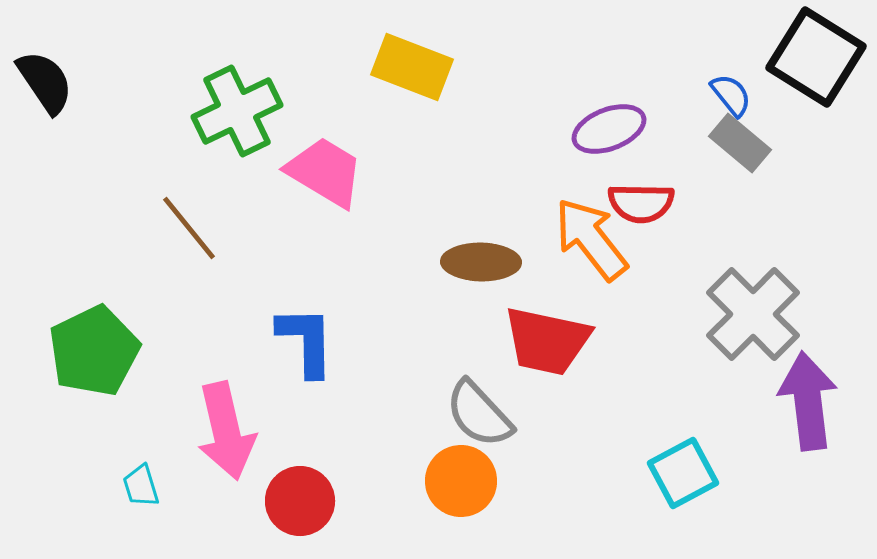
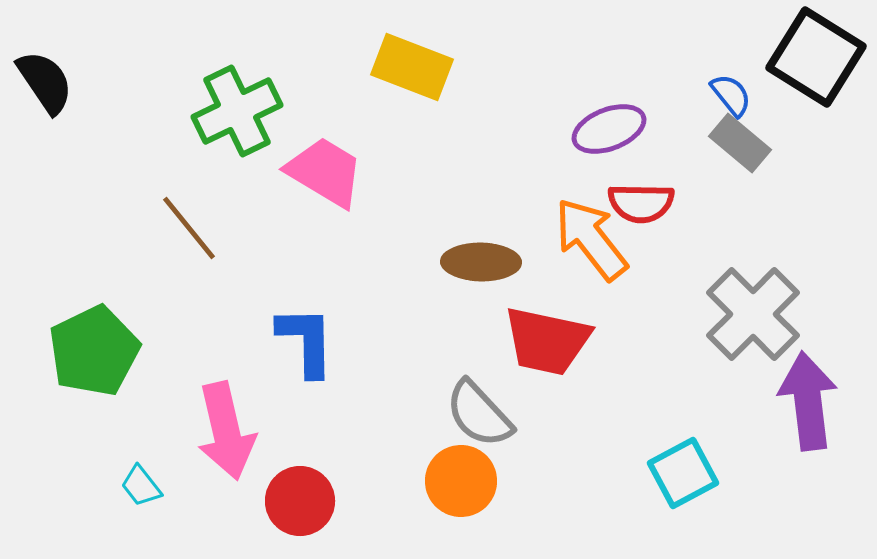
cyan trapezoid: rotated 21 degrees counterclockwise
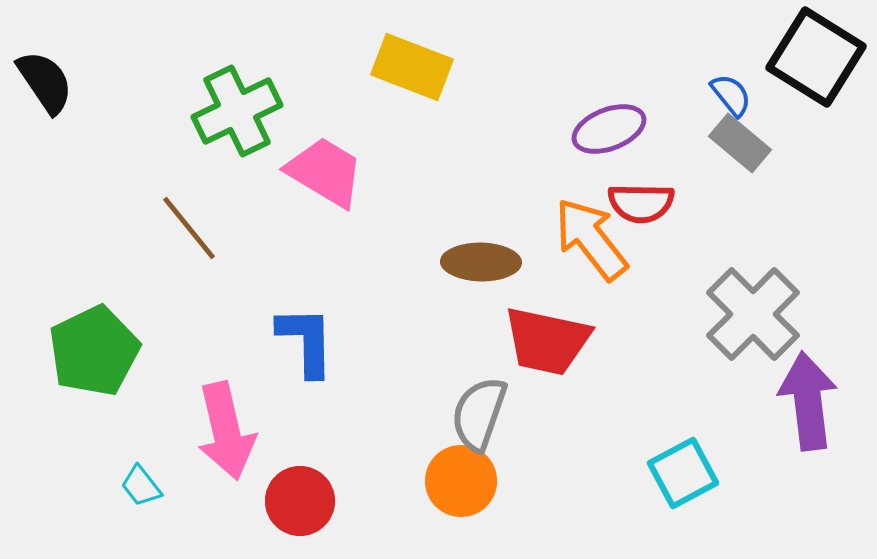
gray semicircle: rotated 62 degrees clockwise
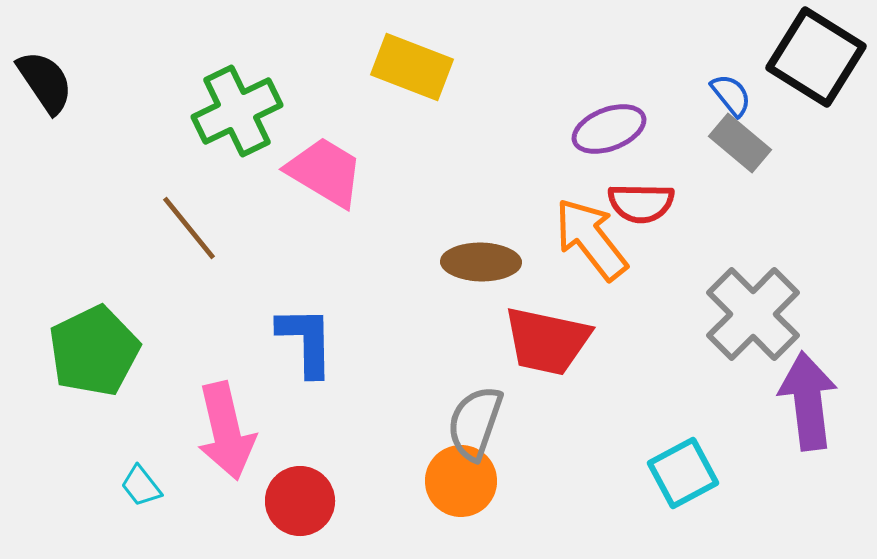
gray semicircle: moved 4 px left, 9 px down
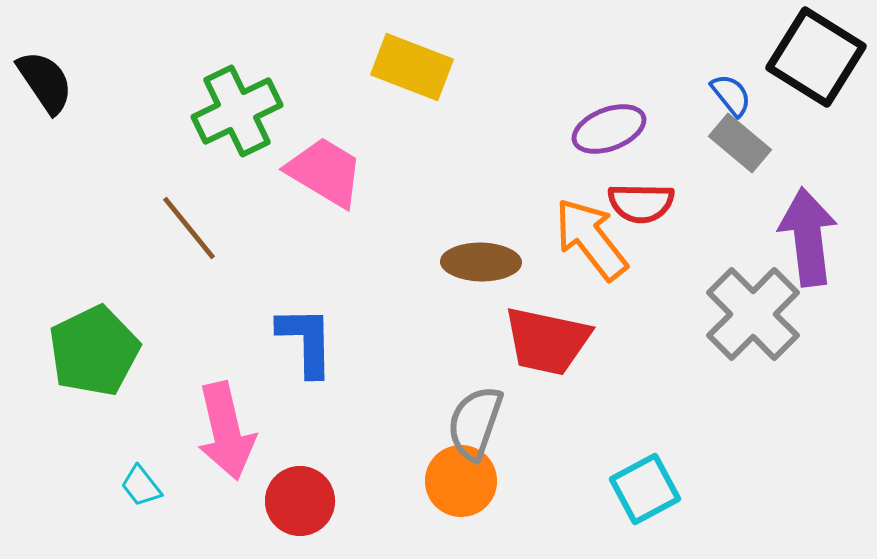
purple arrow: moved 164 px up
cyan square: moved 38 px left, 16 px down
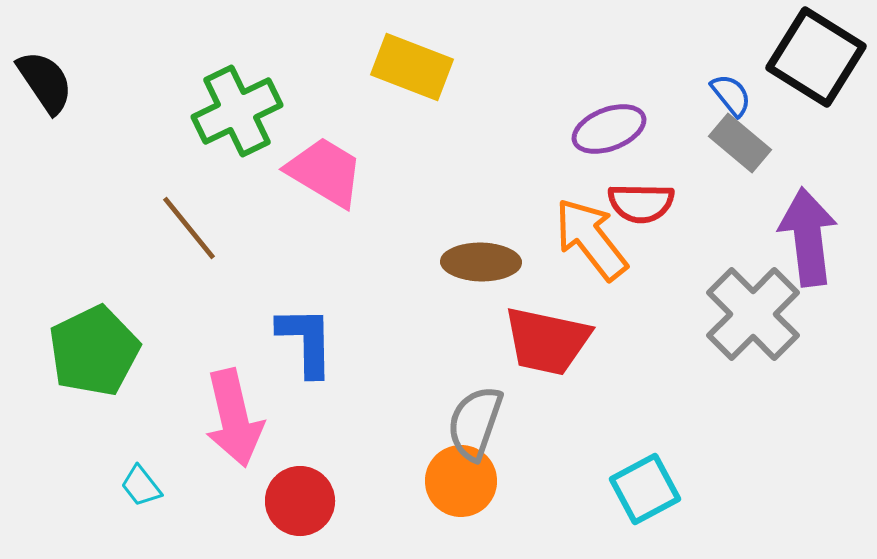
pink arrow: moved 8 px right, 13 px up
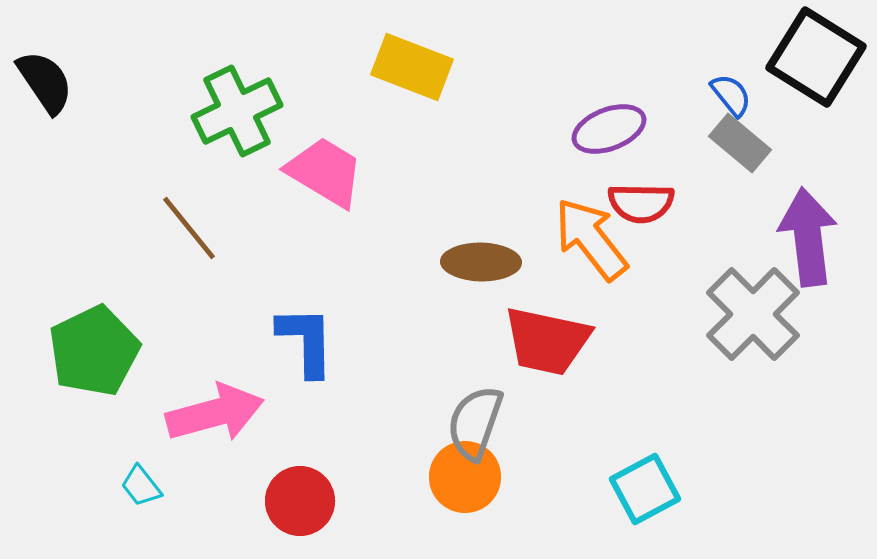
pink arrow: moved 19 px left, 5 px up; rotated 92 degrees counterclockwise
orange circle: moved 4 px right, 4 px up
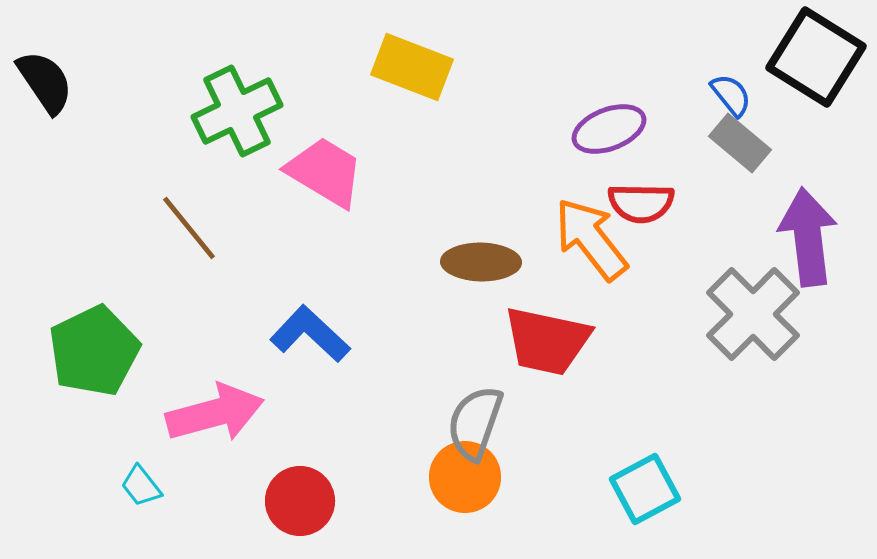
blue L-shape: moved 4 px right, 7 px up; rotated 46 degrees counterclockwise
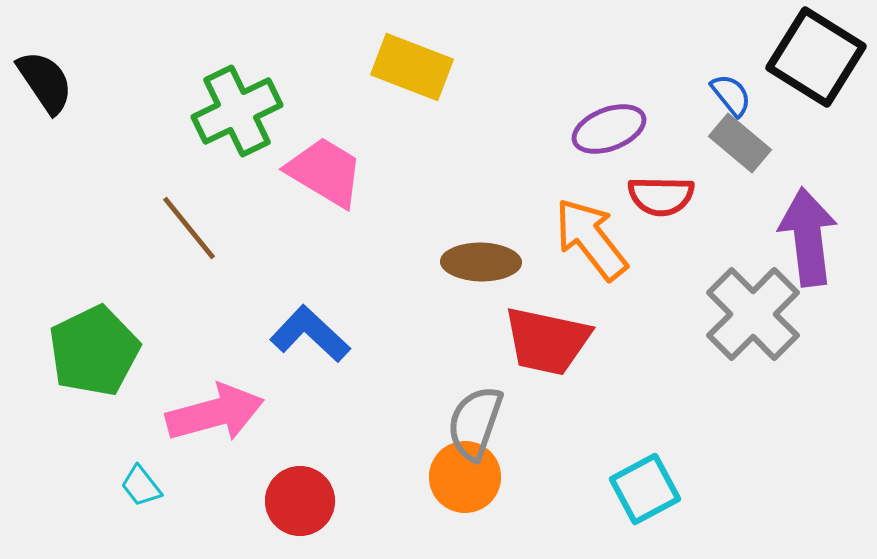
red semicircle: moved 20 px right, 7 px up
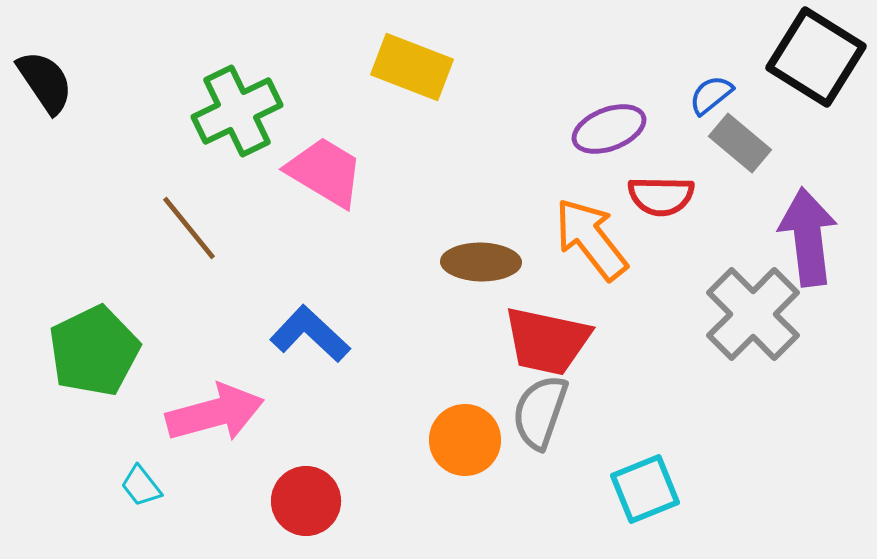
blue semicircle: moved 20 px left; rotated 90 degrees counterclockwise
gray semicircle: moved 65 px right, 11 px up
orange circle: moved 37 px up
cyan square: rotated 6 degrees clockwise
red circle: moved 6 px right
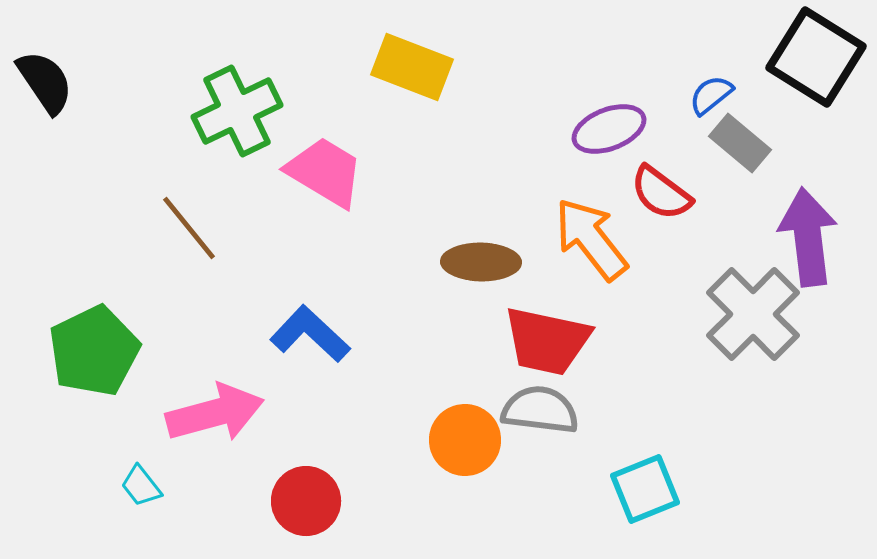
red semicircle: moved 3 px up; rotated 36 degrees clockwise
gray semicircle: moved 2 px up; rotated 78 degrees clockwise
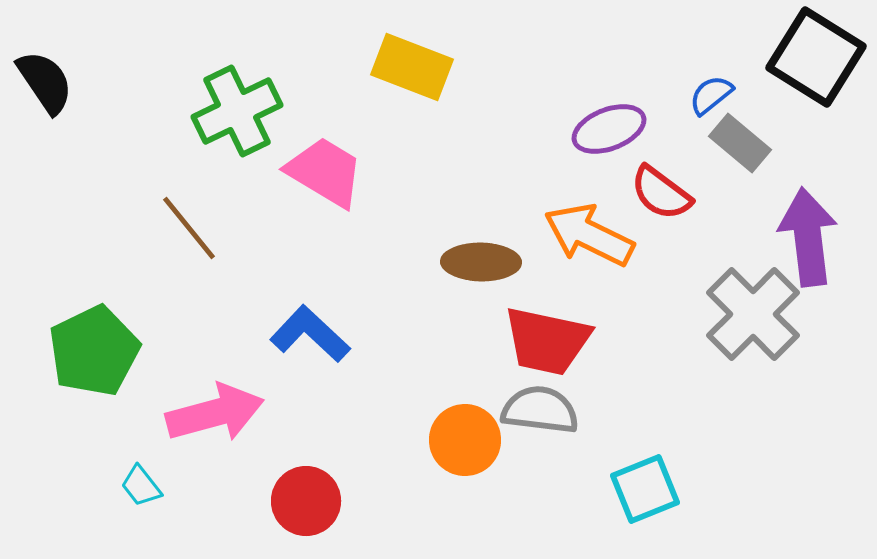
orange arrow: moved 2 px left, 4 px up; rotated 26 degrees counterclockwise
